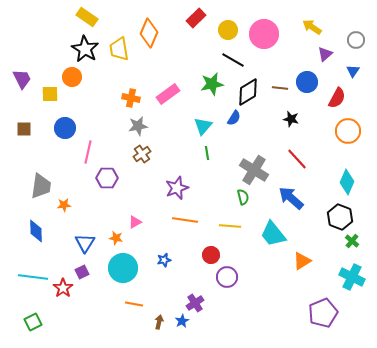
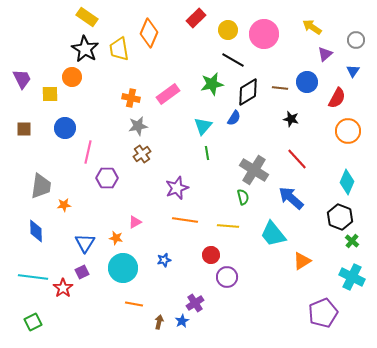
yellow line at (230, 226): moved 2 px left
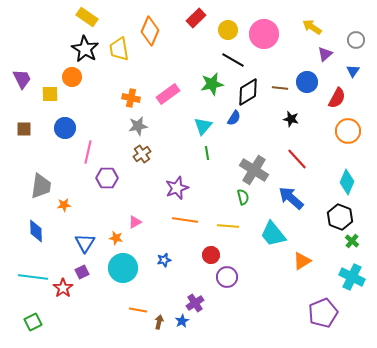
orange diamond at (149, 33): moved 1 px right, 2 px up
orange line at (134, 304): moved 4 px right, 6 px down
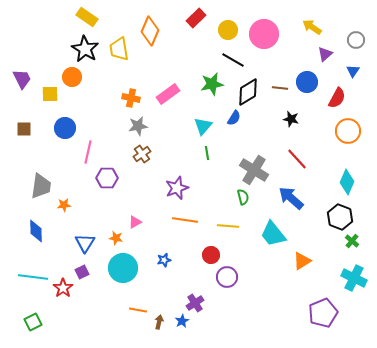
cyan cross at (352, 277): moved 2 px right, 1 px down
